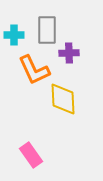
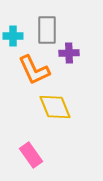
cyan cross: moved 1 px left, 1 px down
yellow diamond: moved 8 px left, 8 px down; rotated 20 degrees counterclockwise
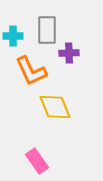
orange L-shape: moved 3 px left, 1 px down
pink rectangle: moved 6 px right, 6 px down
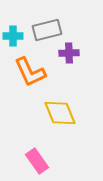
gray rectangle: rotated 76 degrees clockwise
orange L-shape: moved 1 px left, 1 px down
yellow diamond: moved 5 px right, 6 px down
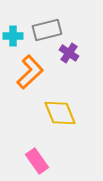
purple cross: rotated 36 degrees clockwise
orange L-shape: rotated 108 degrees counterclockwise
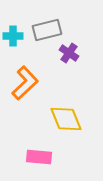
orange L-shape: moved 5 px left, 11 px down
yellow diamond: moved 6 px right, 6 px down
pink rectangle: moved 2 px right, 4 px up; rotated 50 degrees counterclockwise
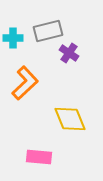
gray rectangle: moved 1 px right, 1 px down
cyan cross: moved 2 px down
yellow diamond: moved 4 px right
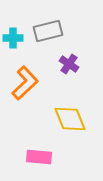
purple cross: moved 11 px down
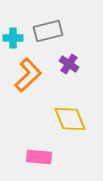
orange L-shape: moved 3 px right, 8 px up
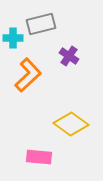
gray rectangle: moved 7 px left, 7 px up
purple cross: moved 8 px up
yellow diamond: moved 1 px right, 5 px down; rotated 32 degrees counterclockwise
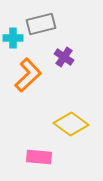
purple cross: moved 5 px left, 1 px down
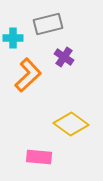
gray rectangle: moved 7 px right
